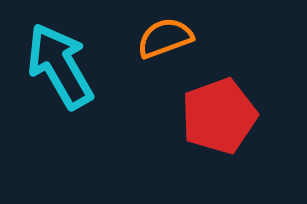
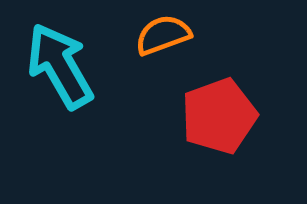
orange semicircle: moved 2 px left, 3 px up
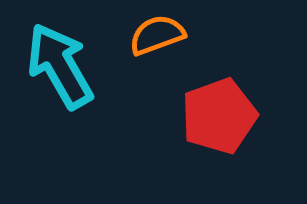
orange semicircle: moved 6 px left
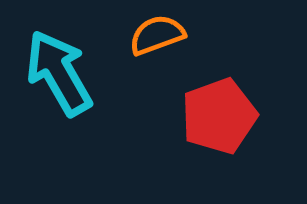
cyan arrow: moved 1 px left, 7 px down
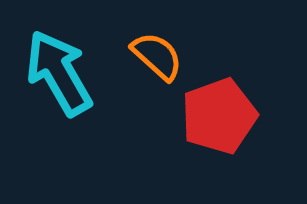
orange semicircle: moved 21 px down; rotated 62 degrees clockwise
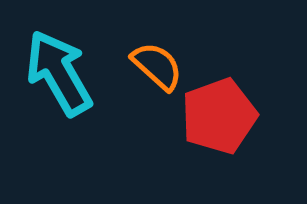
orange semicircle: moved 10 px down
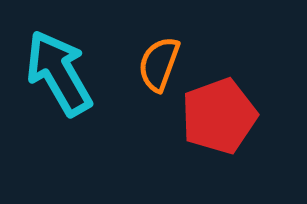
orange semicircle: moved 2 px right, 2 px up; rotated 112 degrees counterclockwise
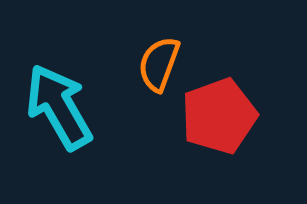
cyan arrow: moved 34 px down
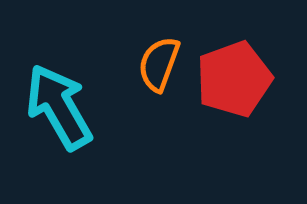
red pentagon: moved 15 px right, 37 px up
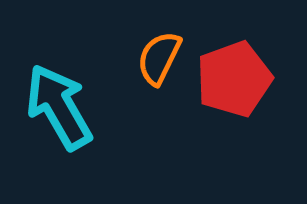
orange semicircle: moved 6 px up; rotated 6 degrees clockwise
